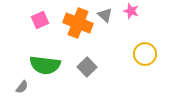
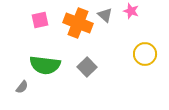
pink square: rotated 12 degrees clockwise
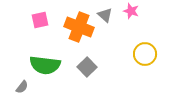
orange cross: moved 1 px right, 4 px down
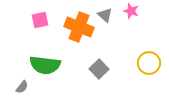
yellow circle: moved 4 px right, 9 px down
gray square: moved 12 px right, 2 px down
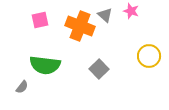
orange cross: moved 1 px right, 1 px up
yellow circle: moved 7 px up
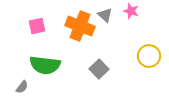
pink square: moved 3 px left, 6 px down
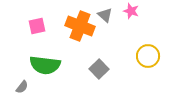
yellow circle: moved 1 px left
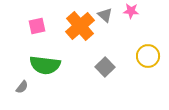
pink star: rotated 14 degrees counterclockwise
orange cross: rotated 28 degrees clockwise
gray square: moved 6 px right, 2 px up
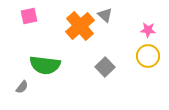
pink star: moved 17 px right, 19 px down
pink square: moved 8 px left, 10 px up
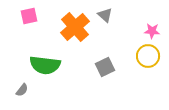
orange cross: moved 5 px left, 1 px down
pink star: moved 4 px right, 1 px down
gray square: rotated 18 degrees clockwise
gray semicircle: moved 3 px down
